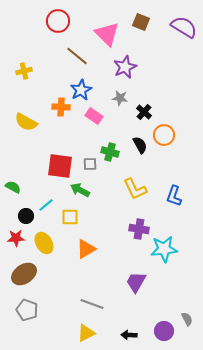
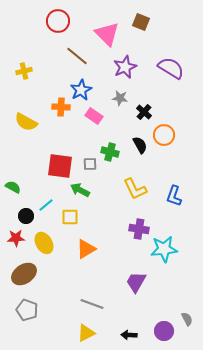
purple semicircle: moved 13 px left, 41 px down
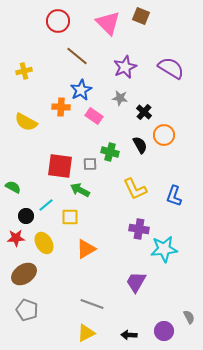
brown square: moved 6 px up
pink triangle: moved 1 px right, 11 px up
gray semicircle: moved 2 px right, 2 px up
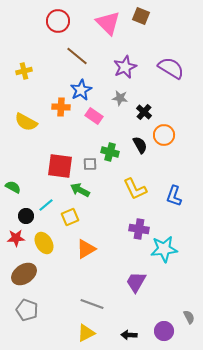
yellow square: rotated 24 degrees counterclockwise
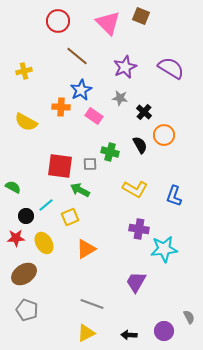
yellow L-shape: rotated 35 degrees counterclockwise
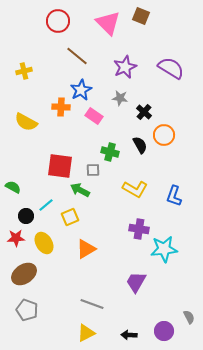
gray square: moved 3 px right, 6 px down
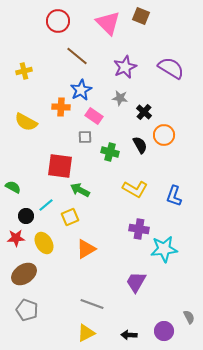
gray square: moved 8 px left, 33 px up
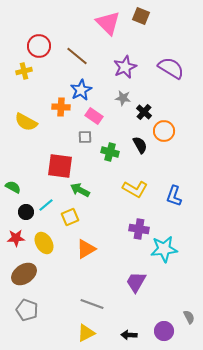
red circle: moved 19 px left, 25 px down
gray star: moved 3 px right
orange circle: moved 4 px up
black circle: moved 4 px up
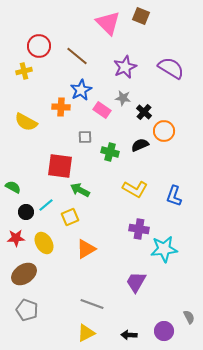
pink rectangle: moved 8 px right, 6 px up
black semicircle: rotated 84 degrees counterclockwise
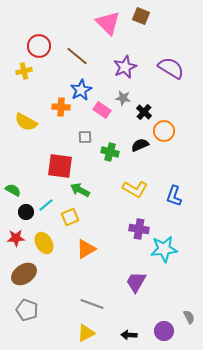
green semicircle: moved 3 px down
